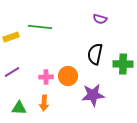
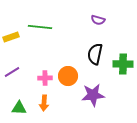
purple semicircle: moved 2 px left, 1 px down
pink cross: moved 1 px left, 1 px down
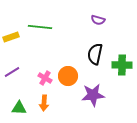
green cross: moved 1 px left, 1 px down
pink cross: rotated 32 degrees clockwise
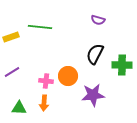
black semicircle: rotated 15 degrees clockwise
pink cross: moved 1 px right, 3 px down; rotated 24 degrees counterclockwise
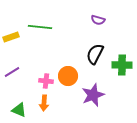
purple star: rotated 15 degrees counterclockwise
green triangle: moved 2 px down; rotated 21 degrees clockwise
